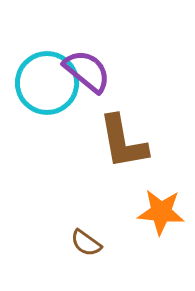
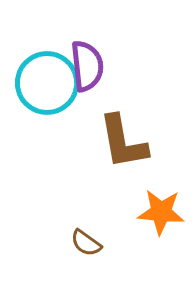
purple semicircle: moved 5 px up; rotated 45 degrees clockwise
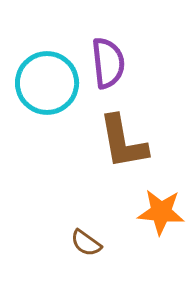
purple semicircle: moved 21 px right, 3 px up
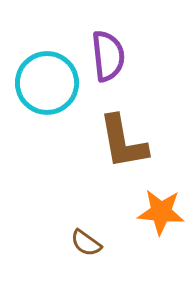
purple semicircle: moved 7 px up
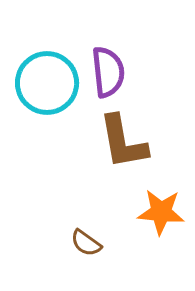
purple semicircle: moved 16 px down
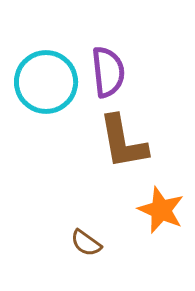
cyan circle: moved 1 px left, 1 px up
orange star: moved 2 px up; rotated 18 degrees clockwise
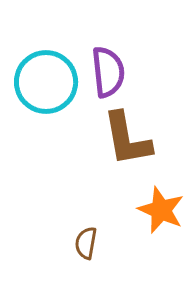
brown L-shape: moved 4 px right, 3 px up
brown semicircle: rotated 64 degrees clockwise
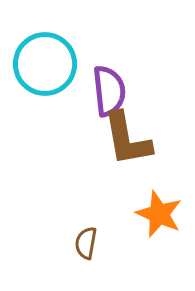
purple semicircle: moved 1 px right, 19 px down
cyan circle: moved 1 px left, 18 px up
orange star: moved 2 px left, 4 px down
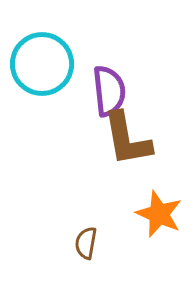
cyan circle: moved 3 px left
